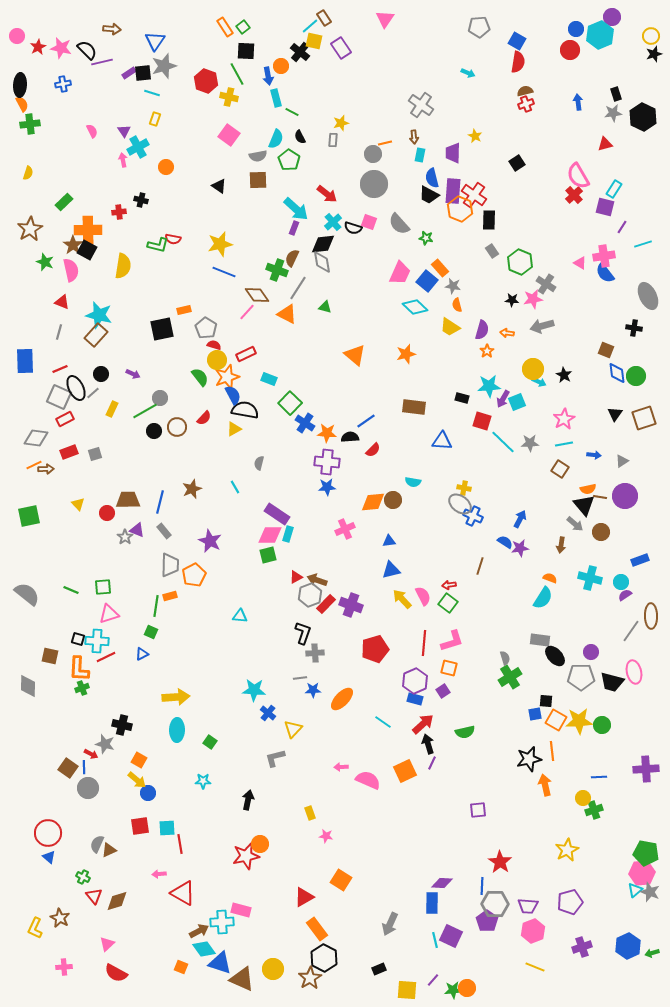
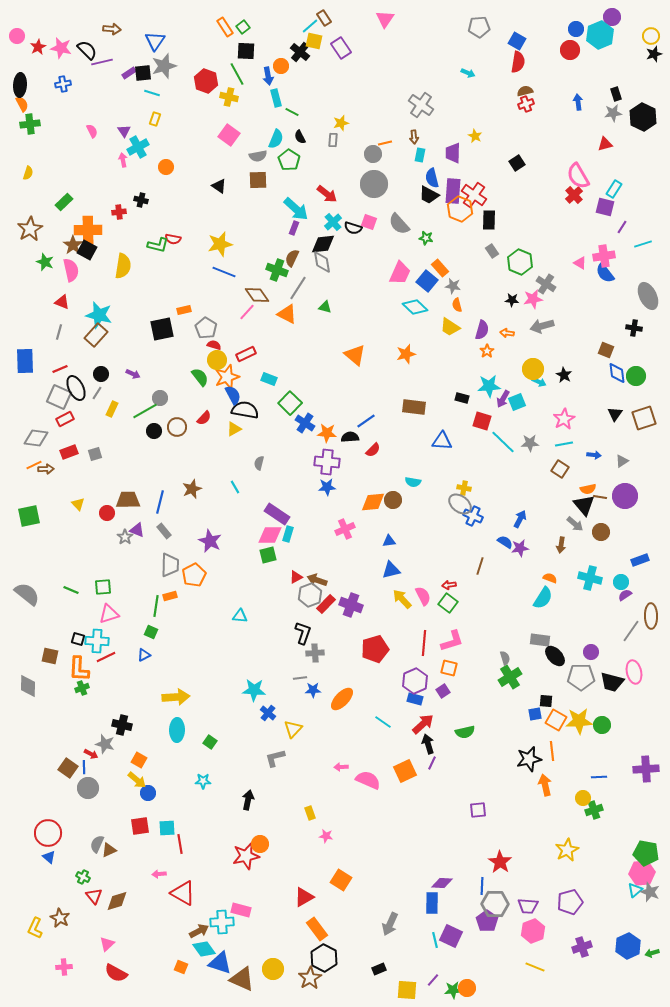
gray line at (93, 393): moved 4 px right; rotated 16 degrees counterclockwise
blue triangle at (142, 654): moved 2 px right, 1 px down
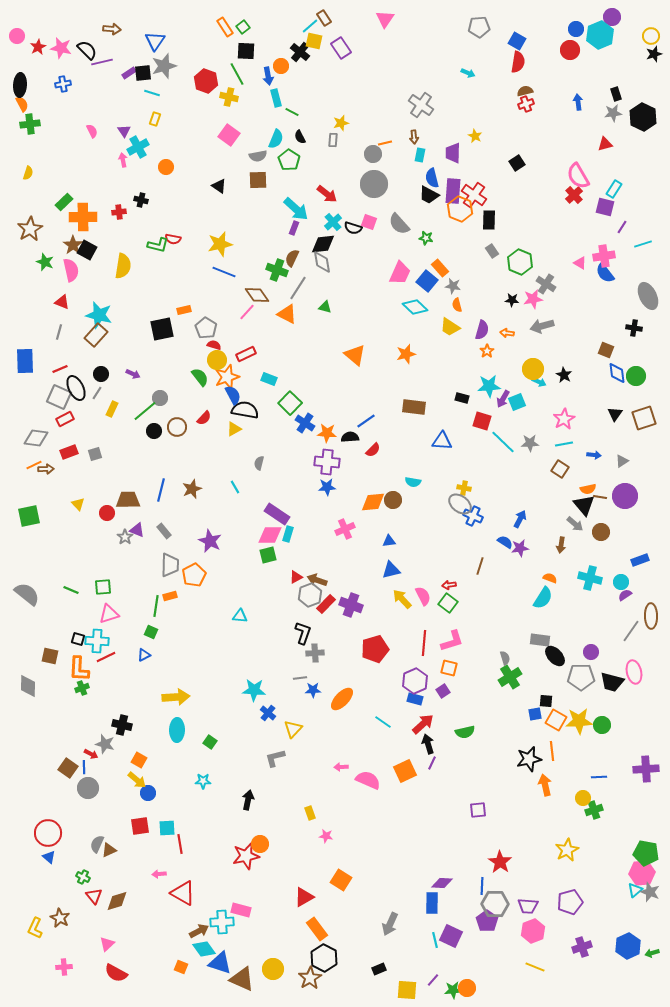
orange cross at (88, 230): moved 5 px left, 13 px up
green line at (145, 411): rotated 10 degrees counterclockwise
blue line at (160, 502): moved 1 px right, 12 px up
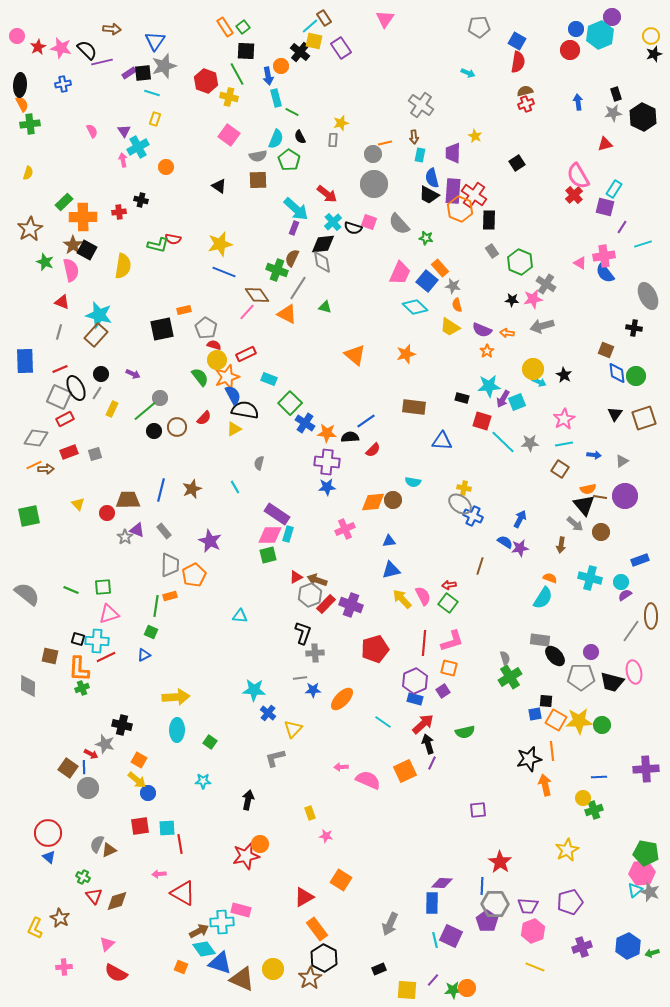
purple semicircle at (482, 330): rotated 96 degrees clockwise
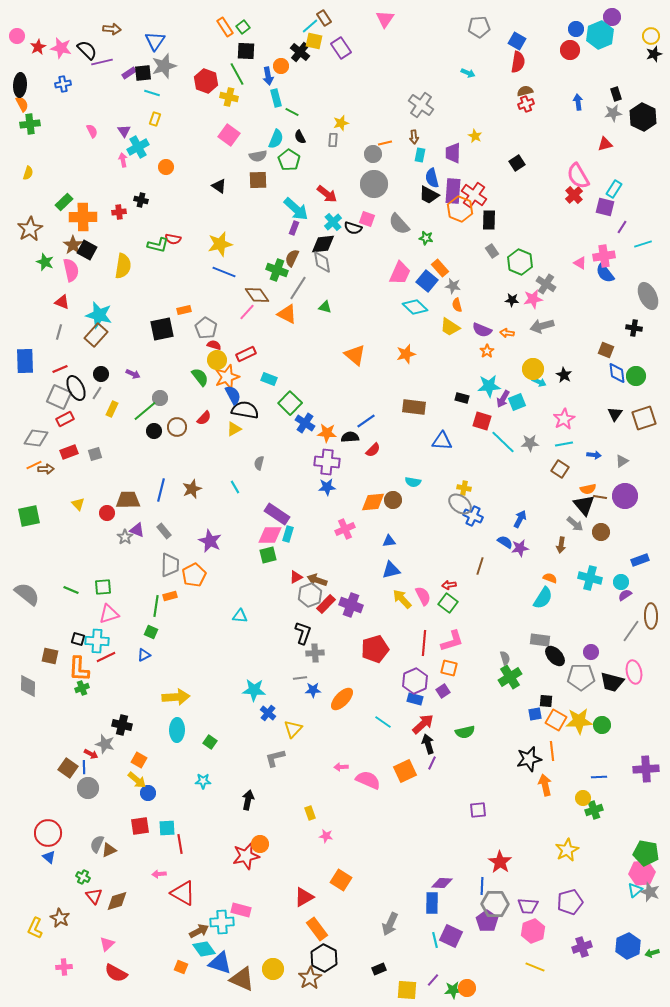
pink square at (369, 222): moved 2 px left, 3 px up
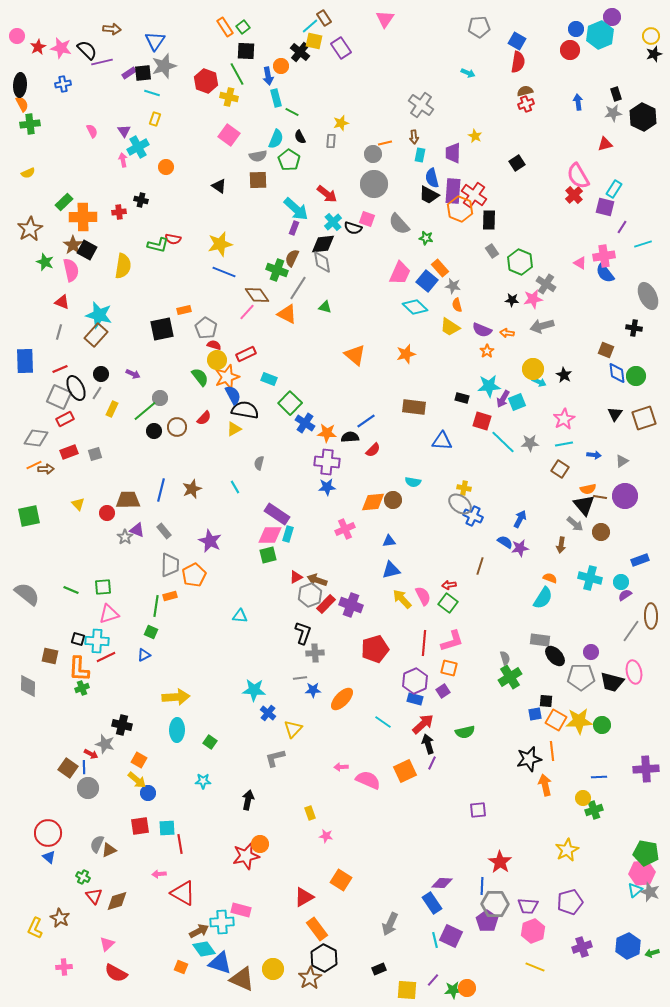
gray rectangle at (333, 140): moved 2 px left, 1 px down
yellow semicircle at (28, 173): rotated 48 degrees clockwise
blue rectangle at (432, 903): rotated 35 degrees counterclockwise
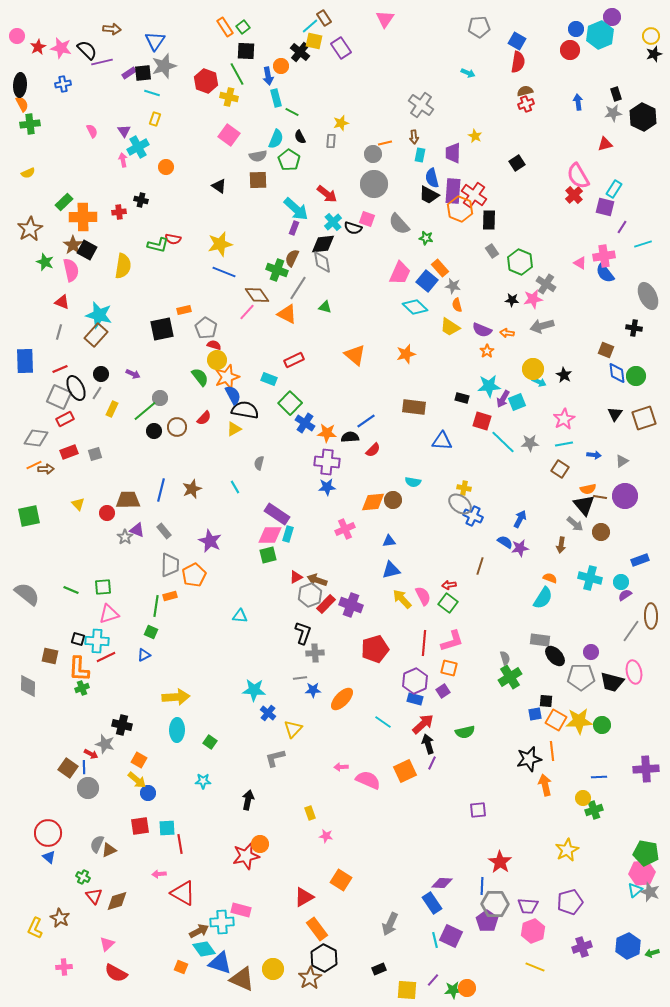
red rectangle at (246, 354): moved 48 px right, 6 px down
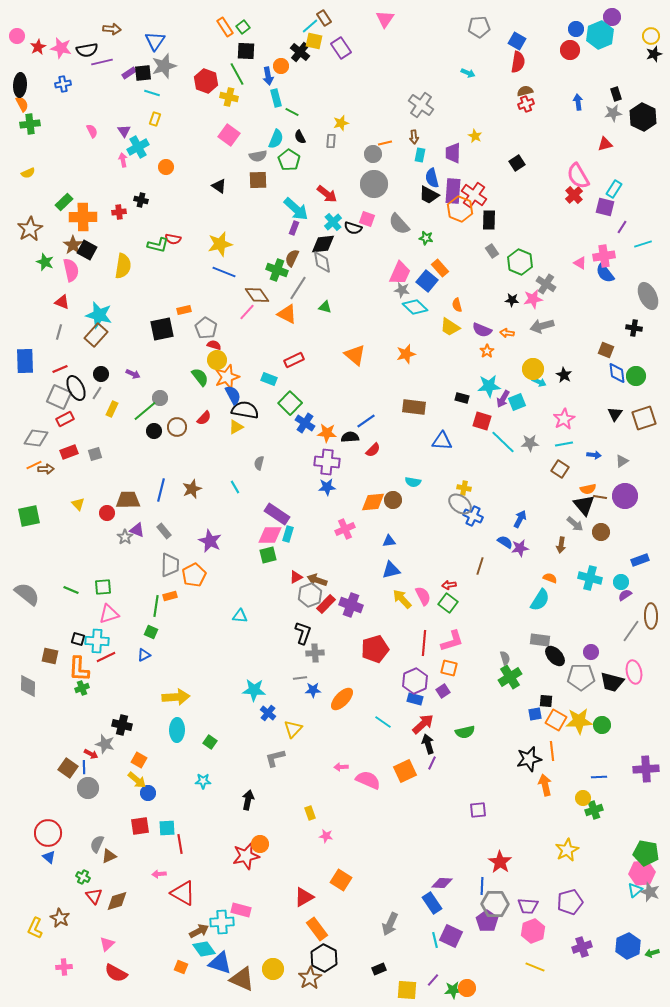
black semicircle at (87, 50): rotated 125 degrees clockwise
gray star at (453, 286): moved 51 px left, 4 px down
yellow triangle at (234, 429): moved 2 px right, 2 px up
cyan semicircle at (543, 598): moved 3 px left, 2 px down
brown triangle at (109, 850): moved 6 px down
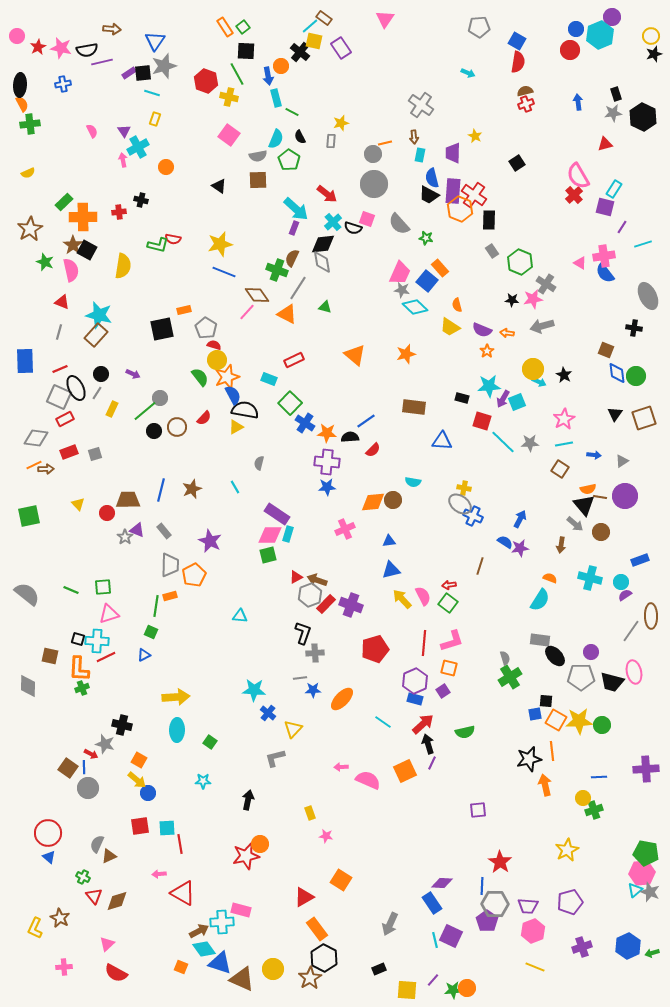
brown rectangle at (324, 18): rotated 21 degrees counterclockwise
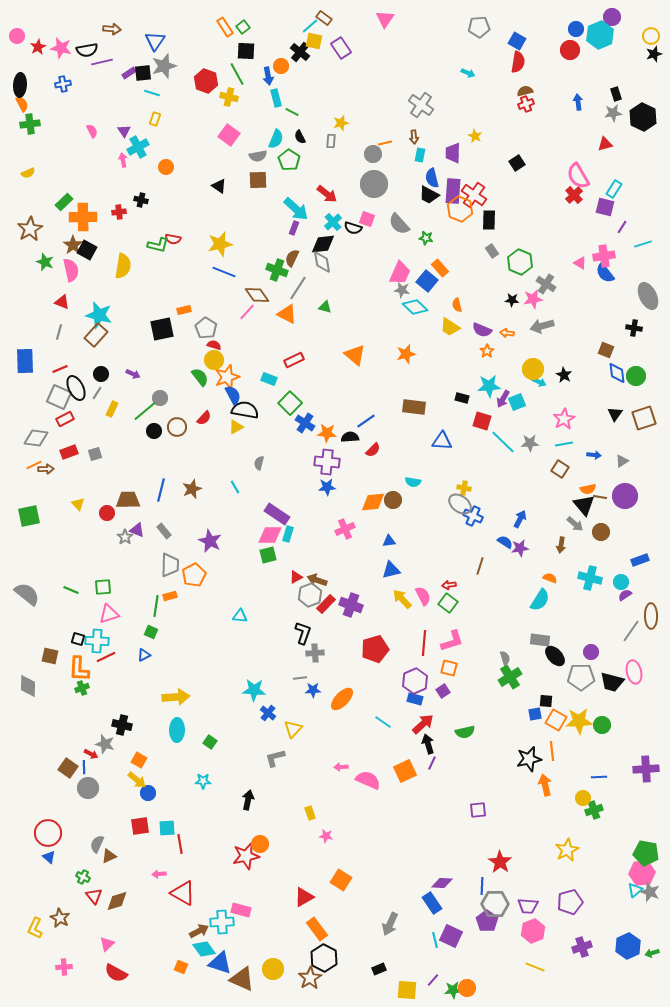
yellow circle at (217, 360): moved 3 px left
